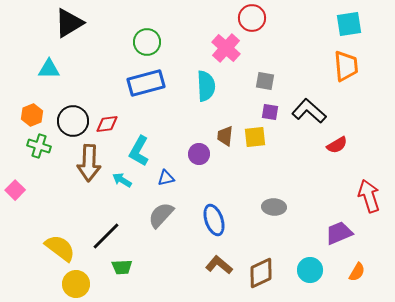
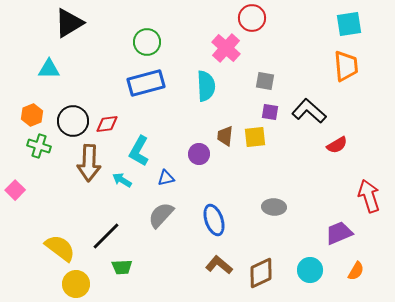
orange semicircle: moved 1 px left, 1 px up
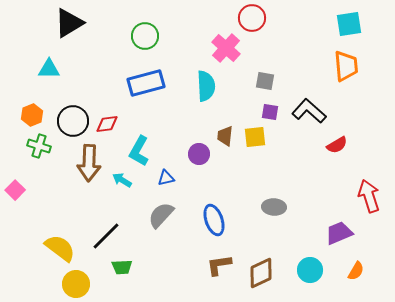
green circle: moved 2 px left, 6 px up
brown L-shape: rotated 48 degrees counterclockwise
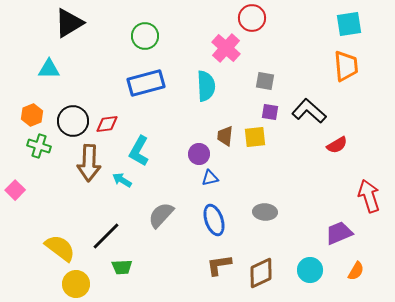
blue triangle: moved 44 px right
gray ellipse: moved 9 px left, 5 px down
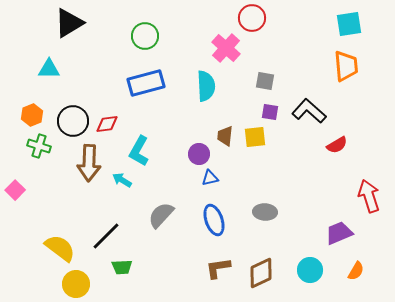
brown L-shape: moved 1 px left, 3 px down
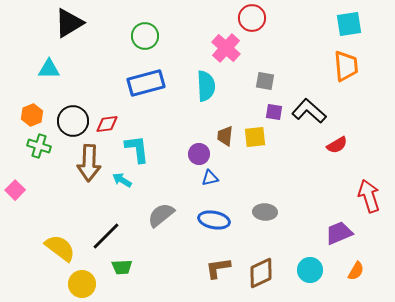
purple square: moved 4 px right
cyan L-shape: moved 2 px left, 2 px up; rotated 144 degrees clockwise
gray semicircle: rotated 8 degrees clockwise
blue ellipse: rotated 60 degrees counterclockwise
yellow circle: moved 6 px right
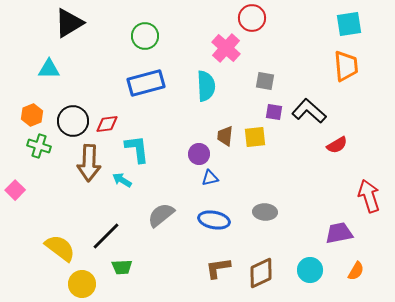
purple trapezoid: rotated 12 degrees clockwise
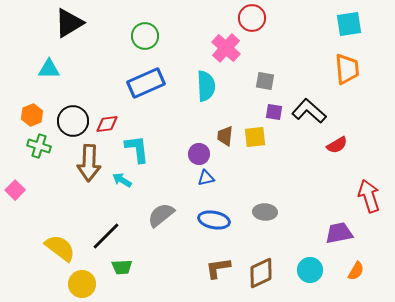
orange trapezoid: moved 1 px right, 3 px down
blue rectangle: rotated 9 degrees counterclockwise
blue triangle: moved 4 px left
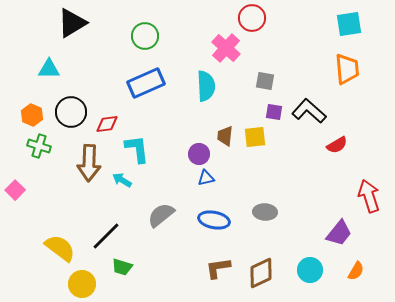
black triangle: moved 3 px right
orange hexagon: rotated 15 degrees counterclockwise
black circle: moved 2 px left, 9 px up
purple trapezoid: rotated 140 degrees clockwise
green trapezoid: rotated 20 degrees clockwise
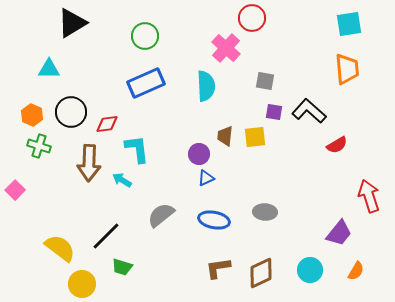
blue triangle: rotated 12 degrees counterclockwise
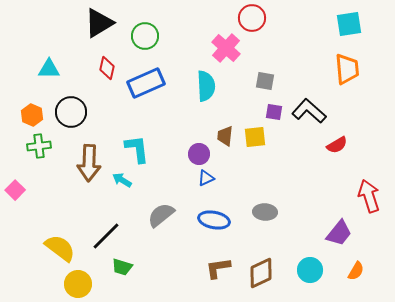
black triangle: moved 27 px right
red diamond: moved 56 px up; rotated 70 degrees counterclockwise
green cross: rotated 25 degrees counterclockwise
yellow circle: moved 4 px left
